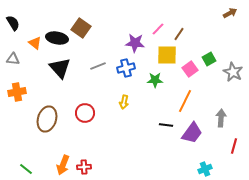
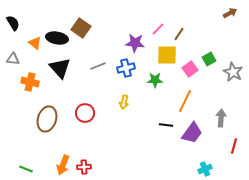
orange cross: moved 13 px right, 10 px up; rotated 24 degrees clockwise
green line: rotated 16 degrees counterclockwise
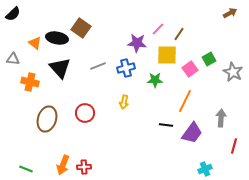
black semicircle: moved 9 px up; rotated 77 degrees clockwise
purple star: moved 2 px right
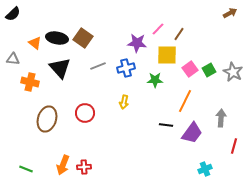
brown square: moved 2 px right, 10 px down
green square: moved 11 px down
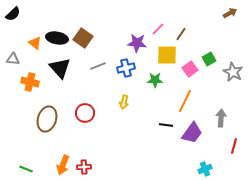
brown line: moved 2 px right
green square: moved 11 px up
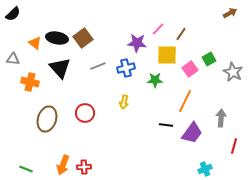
brown square: rotated 18 degrees clockwise
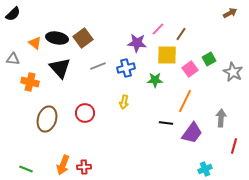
black line: moved 2 px up
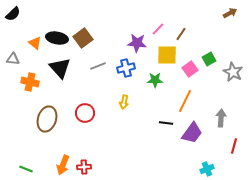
cyan cross: moved 2 px right
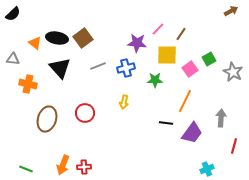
brown arrow: moved 1 px right, 2 px up
orange cross: moved 2 px left, 2 px down
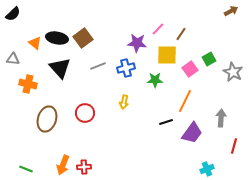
black line: moved 1 px up; rotated 24 degrees counterclockwise
